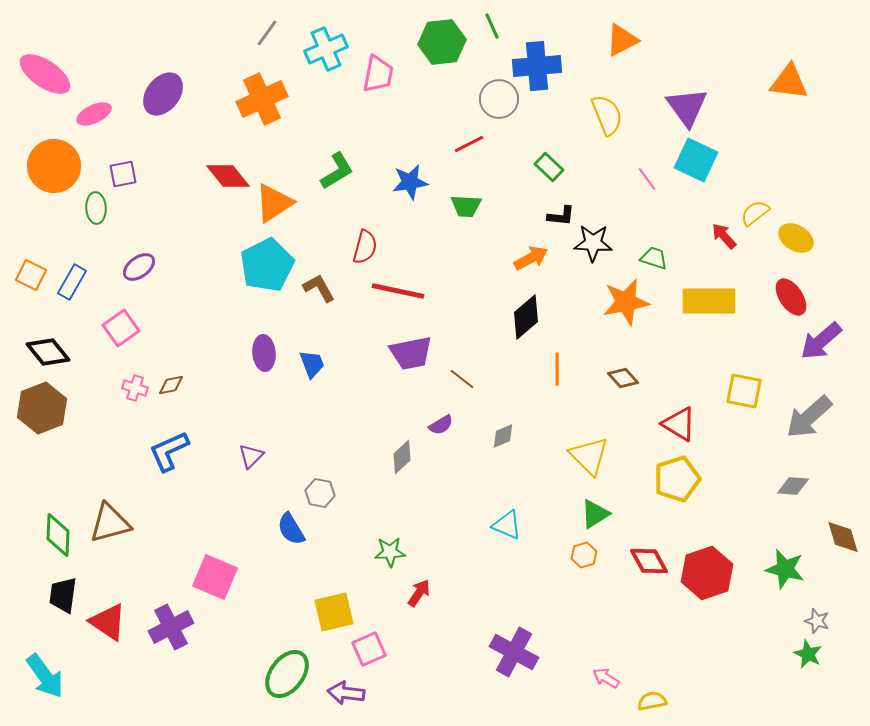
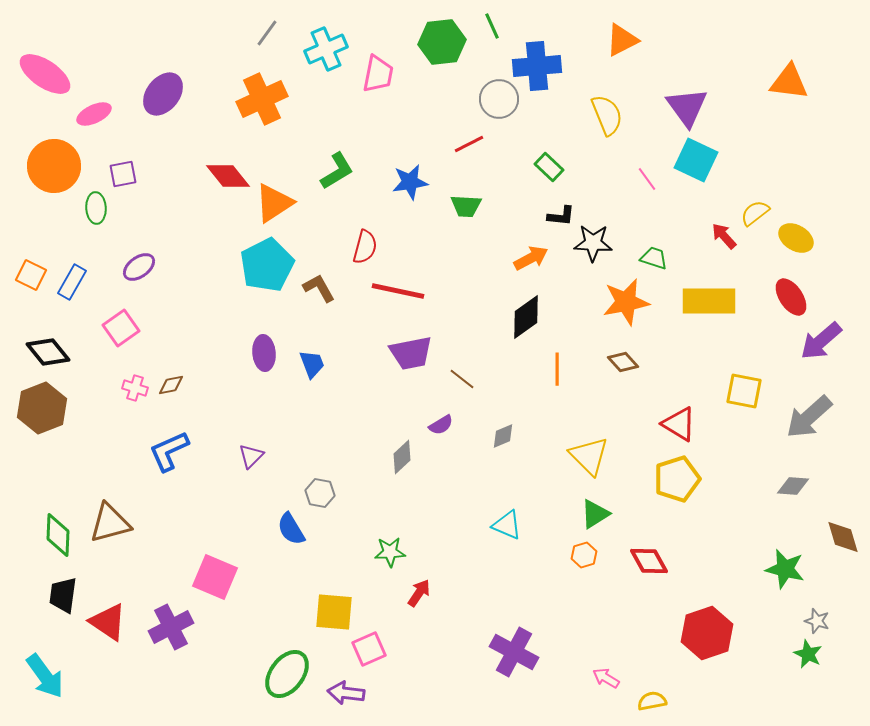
black diamond at (526, 317): rotated 6 degrees clockwise
brown diamond at (623, 378): moved 16 px up
red hexagon at (707, 573): moved 60 px down
yellow square at (334, 612): rotated 18 degrees clockwise
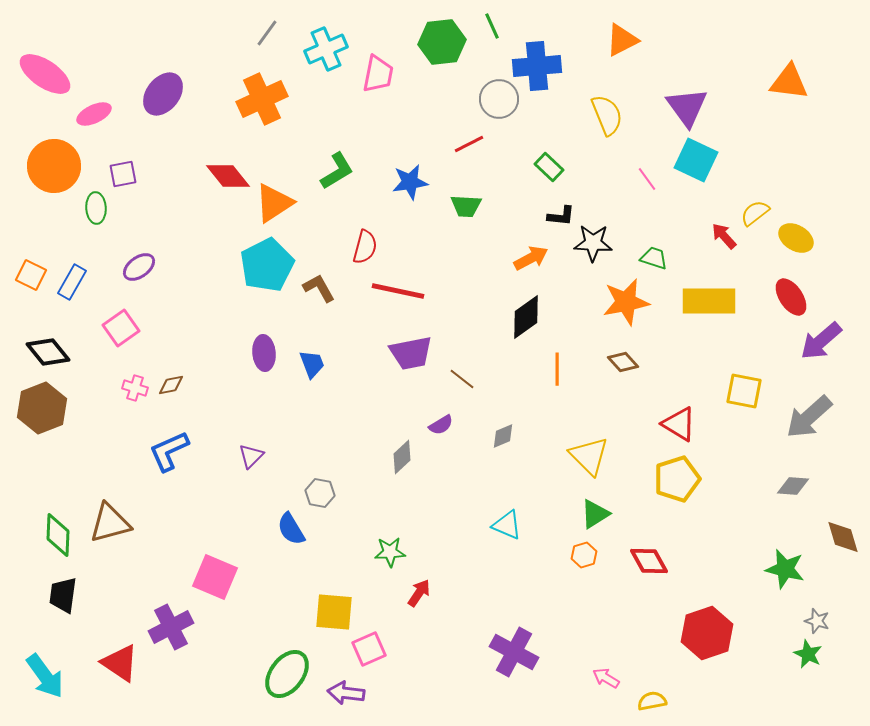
red triangle at (108, 622): moved 12 px right, 41 px down
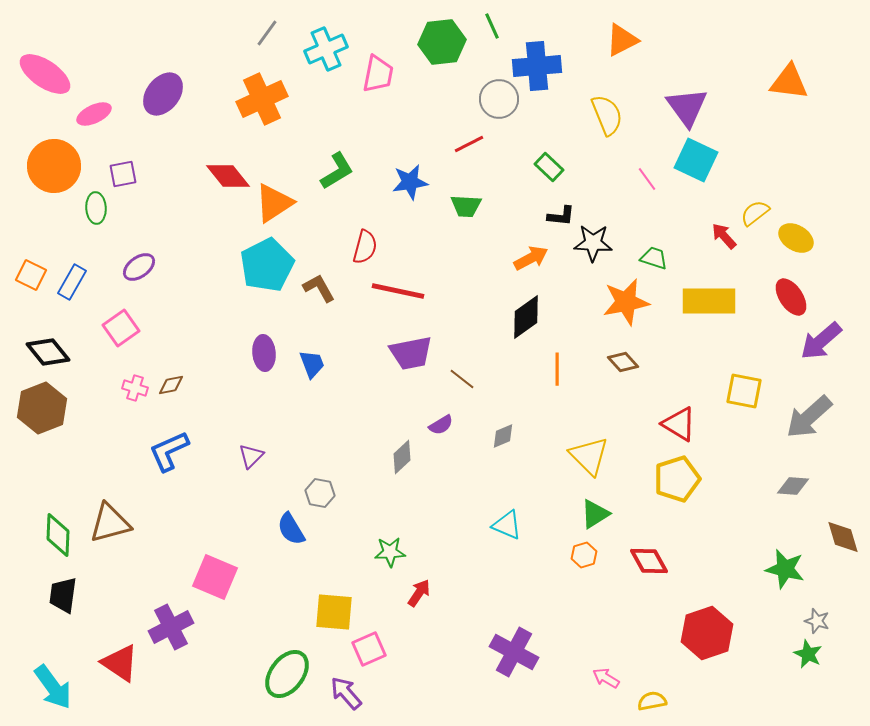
cyan arrow at (45, 676): moved 8 px right, 11 px down
purple arrow at (346, 693): rotated 42 degrees clockwise
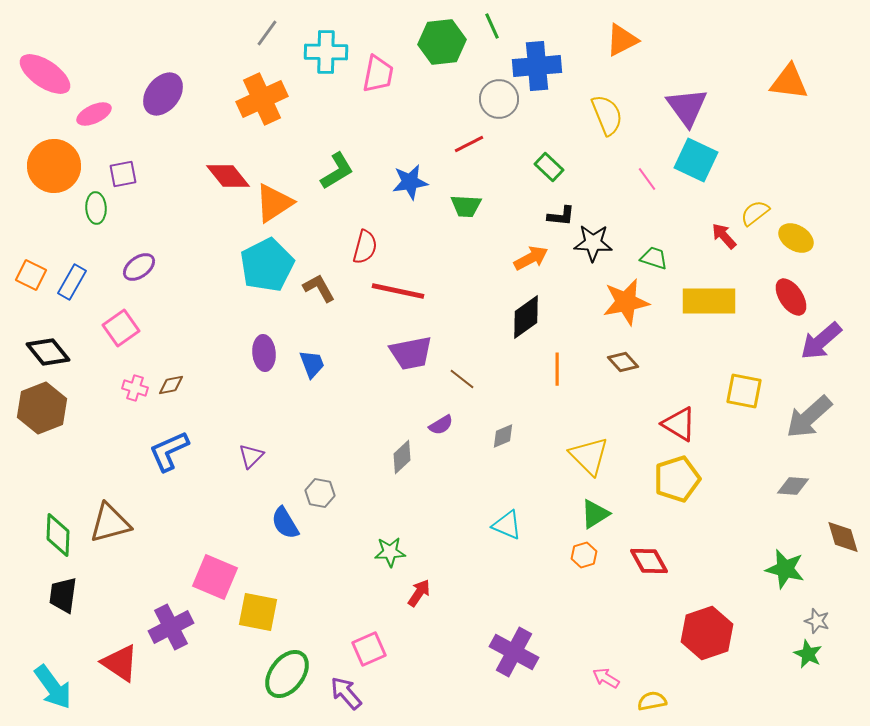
cyan cross at (326, 49): moved 3 px down; rotated 24 degrees clockwise
blue semicircle at (291, 529): moved 6 px left, 6 px up
yellow square at (334, 612): moved 76 px left; rotated 6 degrees clockwise
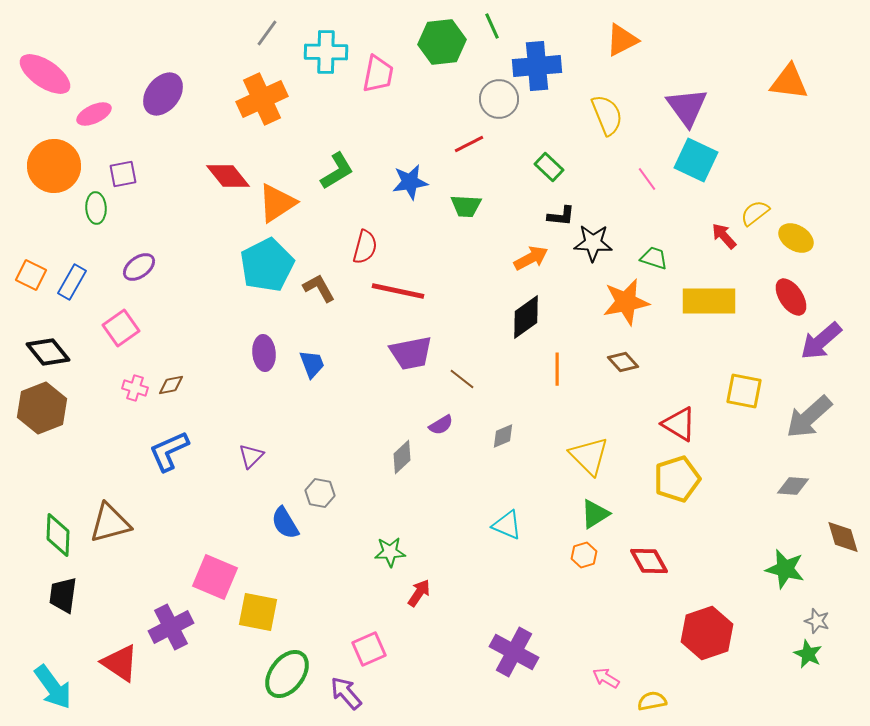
orange triangle at (274, 203): moved 3 px right
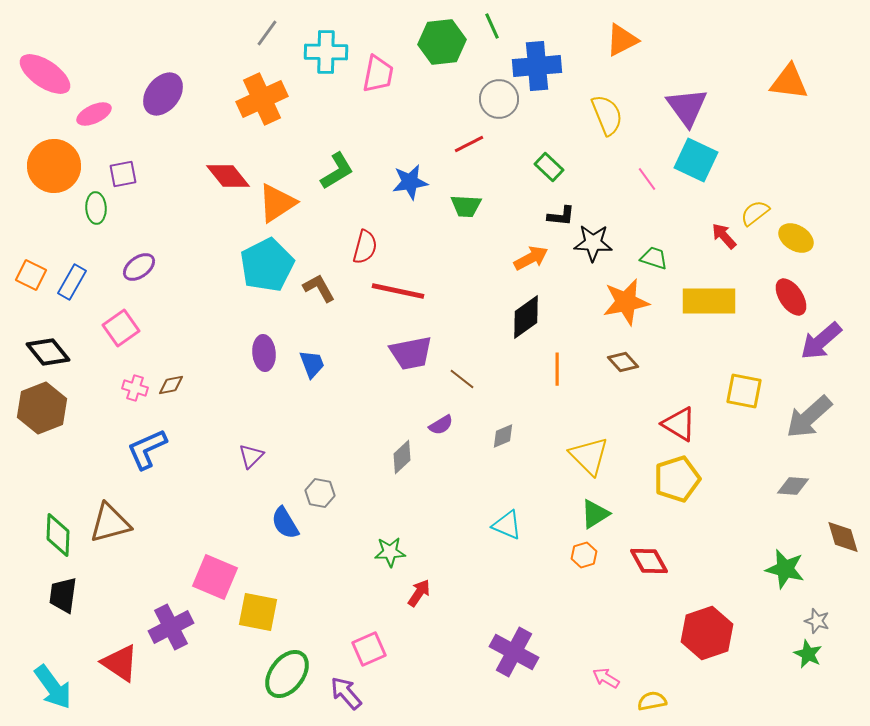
blue L-shape at (169, 451): moved 22 px left, 2 px up
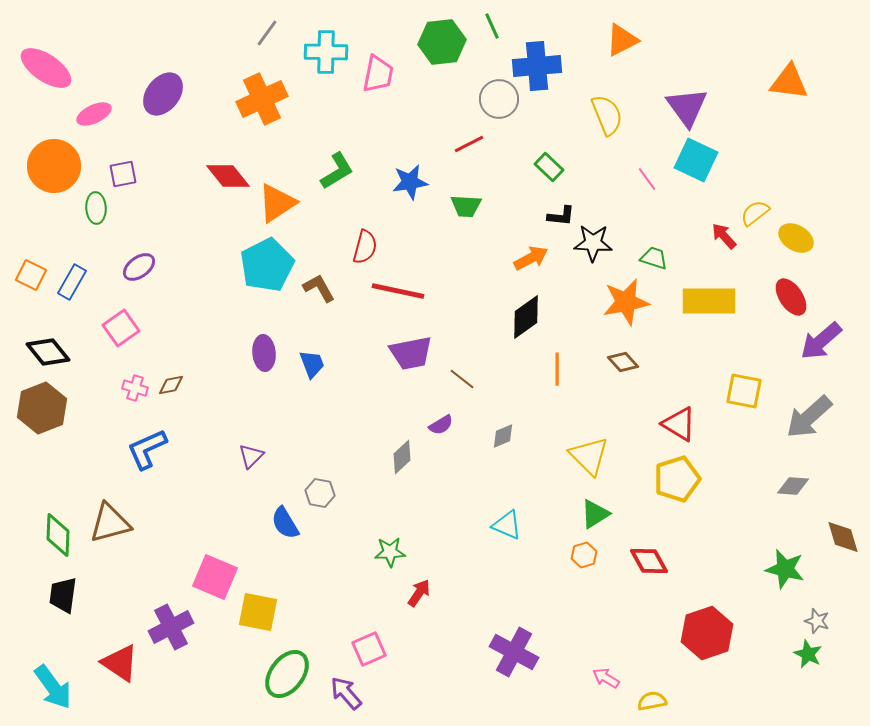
pink ellipse at (45, 74): moved 1 px right, 6 px up
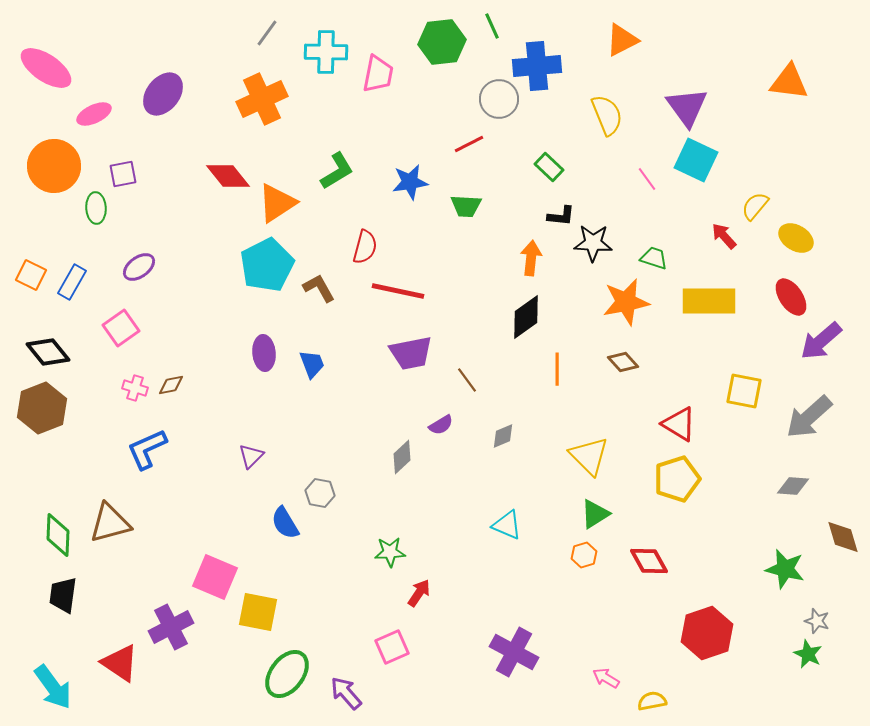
yellow semicircle at (755, 213): moved 7 px up; rotated 12 degrees counterclockwise
orange arrow at (531, 258): rotated 56 degrees counterclockwise
brown line at (462, 379): moved 5 px right, 1 px down; rotated 16 degrees clockwise
pink square at (369, 649): moved 23 px right, 2 px up
